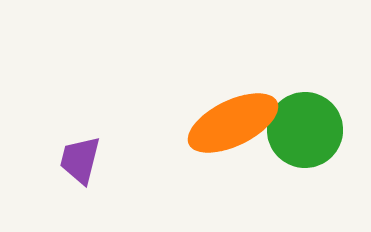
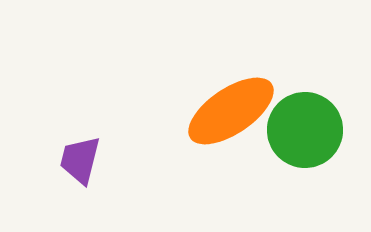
orange ellipse: moved 2 px left, 12 px up; rotated 8 degrees counterclockwise
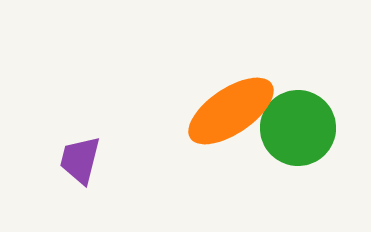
green circle: moved 7 px left, 2 px up
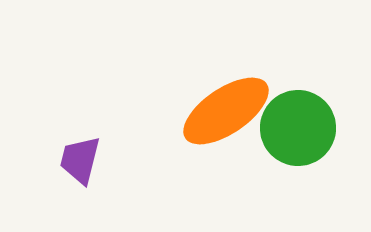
orange ellipse: moved 5 px left
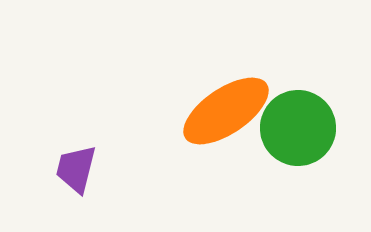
purple trapezoid: moved 4 px left, 9 px down
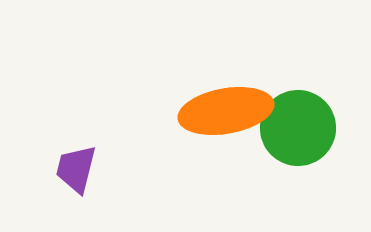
orange ellipse: rotated 24 degrees clockwise
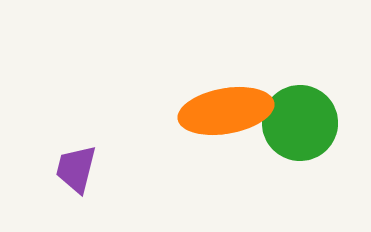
green circle: moved 2 px right, 5 px up
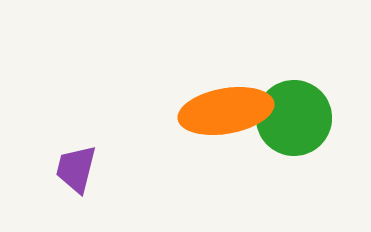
green circle: moved 6 px left, 5 px up
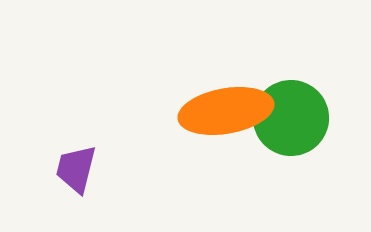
green circle: moved 3 px left
